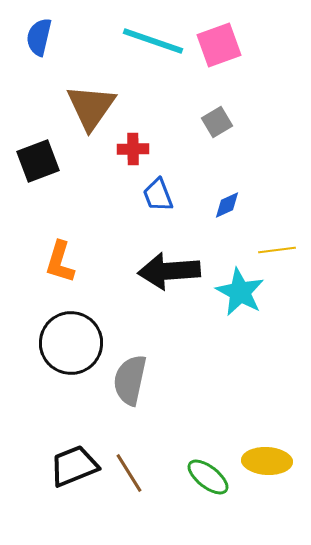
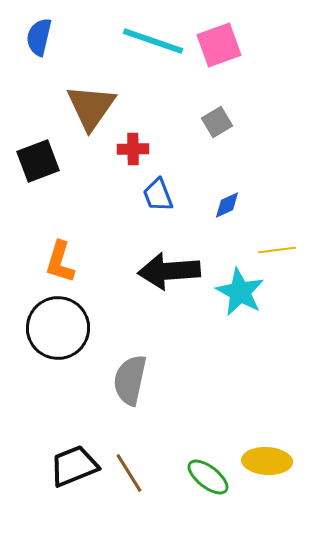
black circle: moved 13 px left, 15 px up
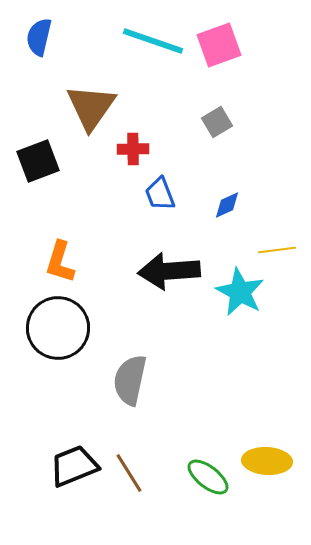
blue trapezoid: moved 2 px right, 1 px up
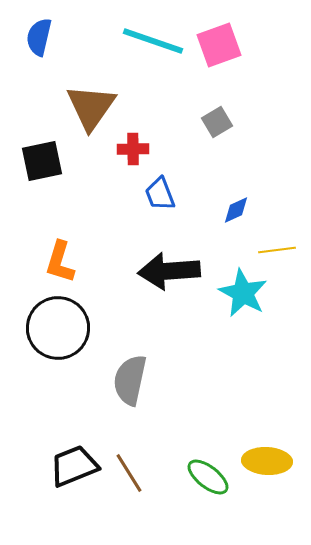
black square: moved 4 px right; rotated 9 degrees clockwise
blue diamond: moved 9 px right, 5 px down
cyan star: moved 3 px right, 1 px down
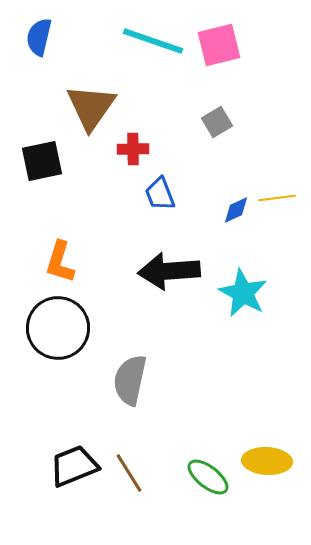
pink square: rotated 6 degrees clockwise
yellow line: moved 52 px up
